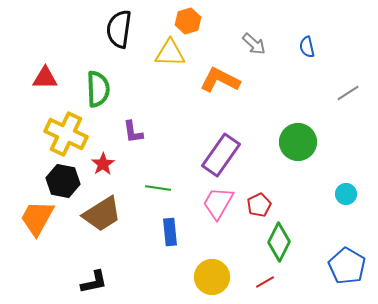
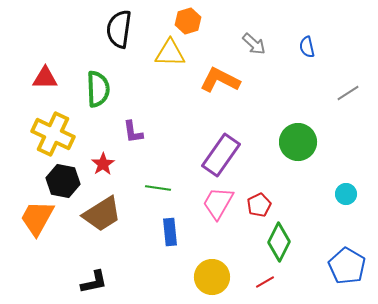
yellow cross: moved 13 px left
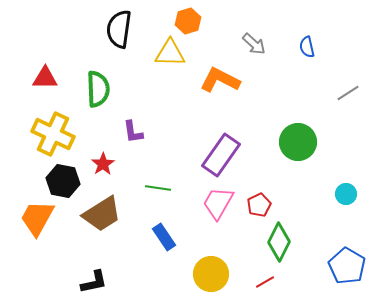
blue rectangle: moved 6 px left, 5 px down; rotated 28 degrees counterclockwise
yellow circle: moved 1 px left, 3 px up
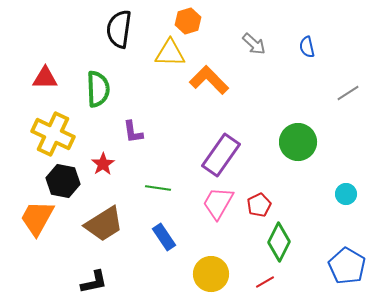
orange L-shape: moved 11 px left; rotated 18 degrees clockwise
brown trapezoid: moved 2 px right, 10 px down
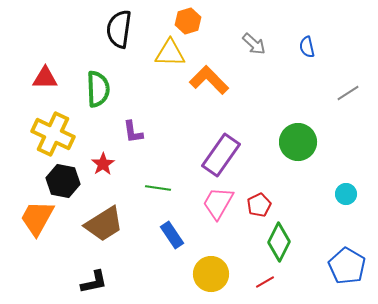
blue rectangle: moved 8 px right, 2 px up
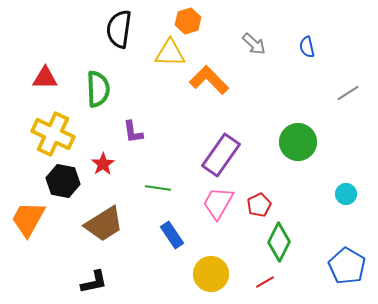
orange trapezoid: moved 9 px left, 1 px down
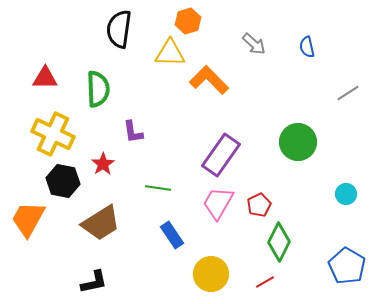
brown trapezoid: moved 3 px left, 1 px up
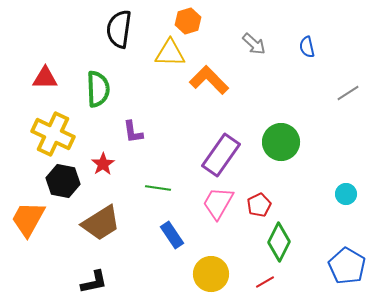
green circle: moved 17 px left
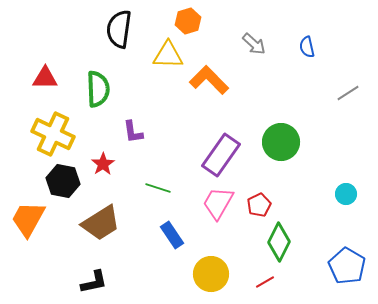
yellow triangle: moved 2 px left, 2 px down
green line: rotated 10 degrees clockwise
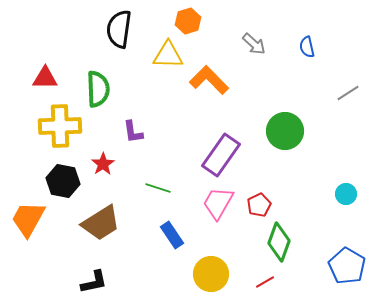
yellow cross: moved 7 px right, 8 px up; rotated 27 degrees counterclockwise
green circle: moved 4 px right, 11 px up
green diamond: rotated 6 degrees counterclockwise
